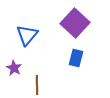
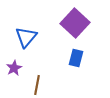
blue triangle: moved 1 px left, 2 px down
purple star: rotated 14 degrees clockwise
brown line: rotated 12 degrees clockwise
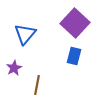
blue triangle: moved 1 px left, 3 px up
blue rectangle: moved 2 px left, 2 px up
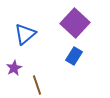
blue triangle: rotated 10 degrees clockwise
blue rectangle: rotated 18 degrees clockwise
brown line: rotated 30 degrees counterclockwise
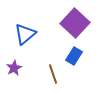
brown line: moved 16 px right, 11 px up
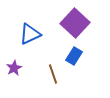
blue triangle: moved 5 px right; rotated 15 degrees clockwise
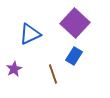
purple star: moved 1 px down
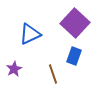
blue rectangle: rotated 12 degrees counterclockwise
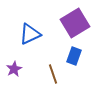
purple square: rotated 16 degrees clockwise
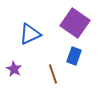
purple square: rotated 24 degrees counterclockwise
purple star: rotated 14 degrees counterclockwise
